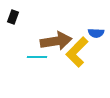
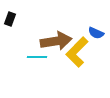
black rectangle: moved 3 px left, 2 px down
blue semicircle: rotated 21 degrees clockwise
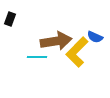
blue semicircle: moved 1 px left, 4 px down
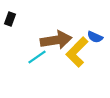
brown arrow: moved 1 px up
cyan line: rotated 36 degrees counterclockwise
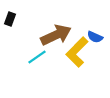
brown arrow: moved 5 px up; rotated 16 degrees counterclockwise
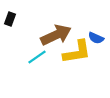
blue semicircle: moved 1 px right, 1 px down
yellow L-shape: rotated 144 degrees counterclockwise
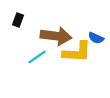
black rectangle: moved 8 px right, 1 px down
brown arrow: moved 1 px down; rotated 32 degrees clockwise
yellow L-shape: rotated 12 degrees clockwise
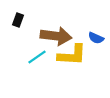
yellow L-shape: moved 5 px left, 3 px down
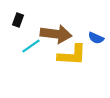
brown arrow: moved 2 px up
cyan line: moved 6 px left, 11 px up
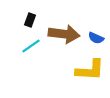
black rectangle: moved 12 px right
brown arrow: moved 8 px right
yellow L-shape: moved 18 px right, 15 px down
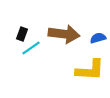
black rectangle: moved 8 px left, 14 px down
blue semicircle: moved 2 px right; rotated 140 degrees clockwise
cyan line: moved 2 px down
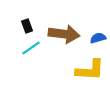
black rectangle: moved 5 px right, 8 px up; rotated 40 degrees counterclockwise
